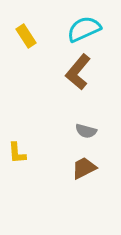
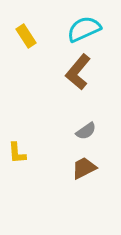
gray semicircle: rotated 50 degrees counterclockwise
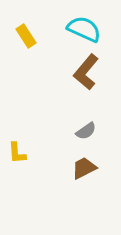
cyan semicircle: rotated 48 degrees clockwise
brown L-shape: moved 8 px right
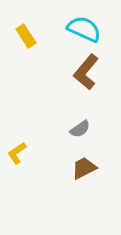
gray semicircle: moved 6 px left, 2 px up
yellow L-shape: rotated 60 degrees clockwise
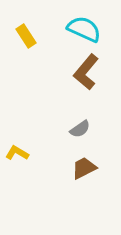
yellow L-shape: rotated 65 degrees clockwise
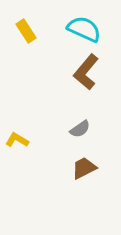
yellow rectangle: moved 5 px up
yellow L-shape: moved 13 px up
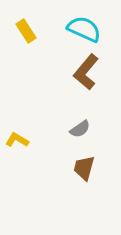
brown trapezoid: rotated 48 degrees counterclockwise
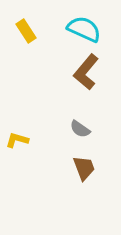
gray semicircle: rotated 70 degrees clockwise
yellow L-shape: rotated 15 degrees counterclockwise
brown trapezoid: rotated 144 degrees clockwise
